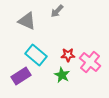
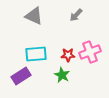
gray arrow: moved 19 px right, 4 px down
gray triangle: moved 7 px right, 5 px up
cyan rectangle: moved 1 px up; rotated 45 degrees counterclockwise
pink cross: moved 10 px up; rotated 30 degrees clockwise
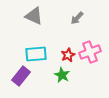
gray arrow: moved 1 px right, 3 px down
red star: rotated 24 degrees counterclockwise
purple rectangle: rotated 18 degrees counterclockwise
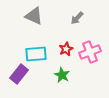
red star: moved 2 px left, 6 px up
purple rectangle: moved 2 px left, 2 px up
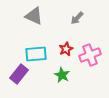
pink cross: moved 3 px down
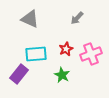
gray triangle: moved 4 px left, 3 px down
pink cross: moved 1 px right, 1 px up
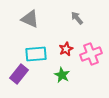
gray arrow: rotated 96 degrees clockwise
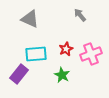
gray arrow: moved 3 px right, 3 px up
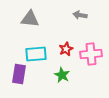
gray arrow: rotated 40 degrees counterclockwise
gray triangle: rotated 18 degrees counterclockwise
pink cross: rotated 15 degrees clockwise
purple rectangle: rotated 30 degrees counterclockwise
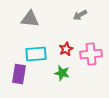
gray arrow: rotated 40 degrees counterclockwise
green star: moved 2 px up; rotated 14 degrees counterclockwise
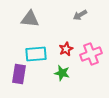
pink cross: rotated 15 degrees counterclockwise
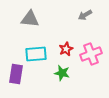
gray arrow: moved 5 px right
purple rectangle: moved 3 px left
